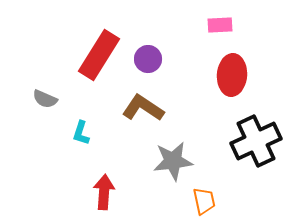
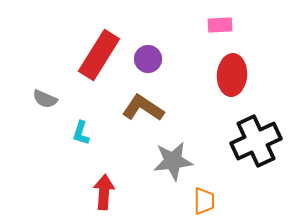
orange trapezoid: rotated 12 degrees clockwise
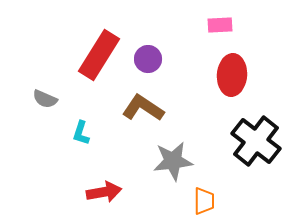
black cross: rotated 27 degrees counterclockwise
red arrow: rotated 76 degrees clockwise
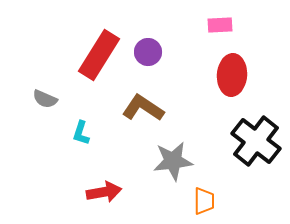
purple circle: moved 7 px up
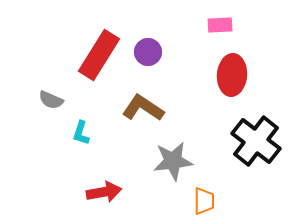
gray semicircle: moved 6 px right, 1 px down
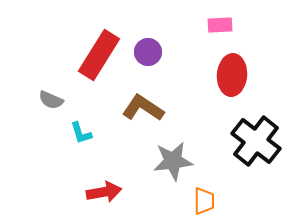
cyan L-shape: rotated 35 degrees counterclockwise
